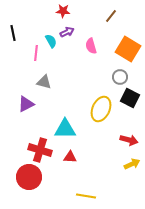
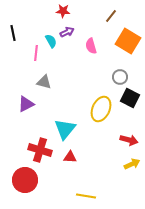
orange square: moved 8 px up
cyan triangle: rotated 50 degrees counterclockwise
red circle: moved 4 px left, 3 px down
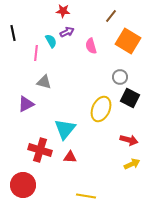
red circle: moved 2 px left, 5 px down
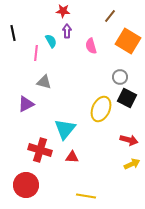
brown line: moved 1 px left
purple arrow: moved 1 px up; rotated 64 degrees counterclockwise
black square: moved 3 px left
red triangle: moved 2 px right
red circle: moved 3 px right
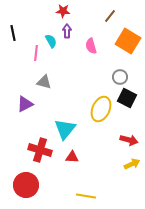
purple triangle: moved 1 px left
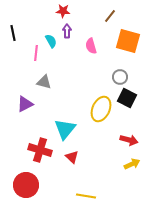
orange square: rotated 15 degrees counterclockwise
red triangle: rotated 40 degrees clockwise
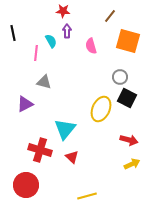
yellow line: moved 1 px right; rotated 24 degrees counterclockwise
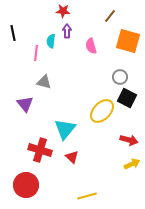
cyan semicircle: rotated 144 degrees counterclockwise
purple triangle: rotated 42 degrees counterclockwise
yellow ellipse: moved 1 px right, 2 px down; rotated 20 degrees clockwise
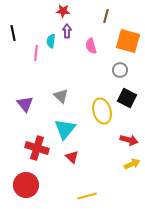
brown line: moved 4 px left; rotated 24 degrees counterclockwise
gray circle: moved 7 px up
gray triangle: moved 17 px right, 14 px down; rotated 28 degrees clockwise
yellow ellipse: rotated 60 degrees counterclockwise
red cross: moved 3 px left, 2 px up
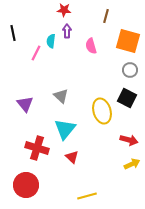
red star: moved 1 px right, 1 px up
pink line: rotated 21 degrees clockwise
gray circle: moved 10 px right
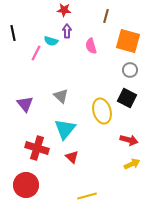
cyan semicircle: rotated 80 degrees counterclockwise
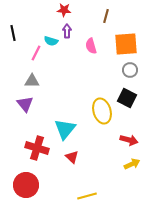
orange square: moved 2 px left, 3 px down; rotated 20 degrees counterclockwise
gray triangle: moved 29 px left, 15 px up; rotated 42 degrees counterclockwise
